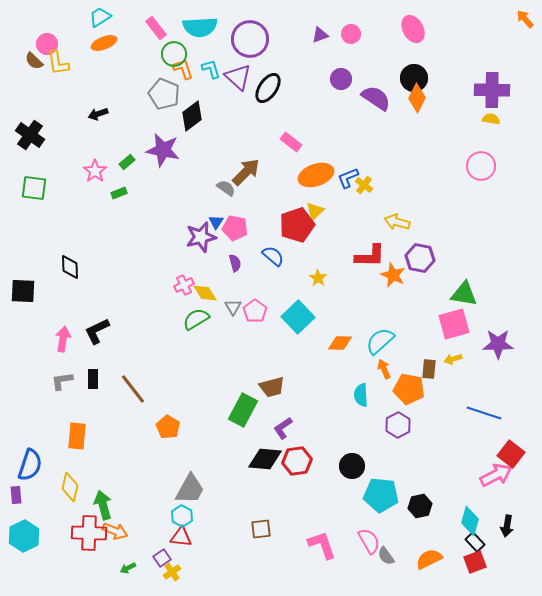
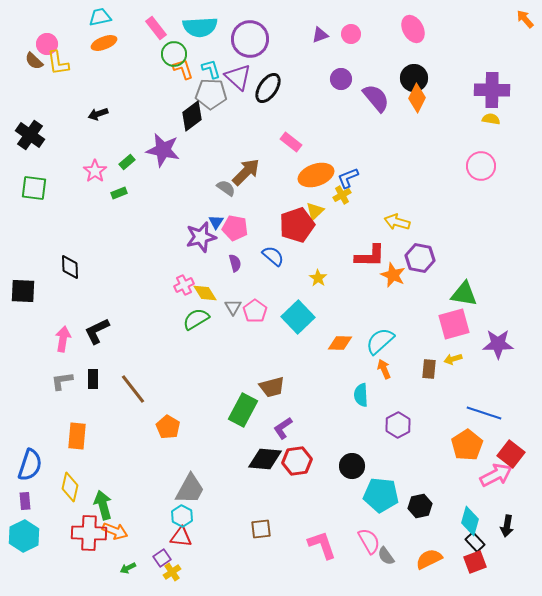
cyan trapezoid at (100, 17): rotated 20 degrees clockwise
gray pentagon at (164, 94): moved 47 px right; rotated 20 degrees counterclockwise
purple semicircle at (376, 98): rotated 16 degrees clockwise
yellow cross at (364, 185): moved 22 px left, 10 px down; rotated 24 degrees clockwise
orange pentagon at (409, 389): moved 58 px right, 56 px down; rotated 28 degrees clockwise
purple rectangle at (16, 495): moved 9 px right, 6 px down
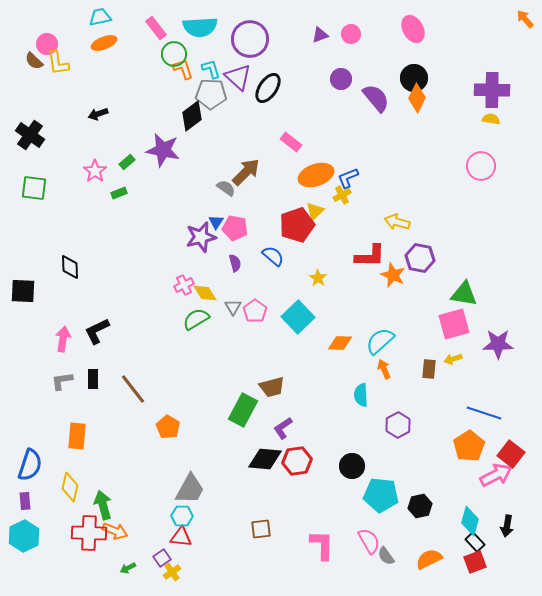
orange pentagon at (467, 445): moved 2 px right, 1 px down
cyan hexagon at (182, 516): rotated 25 degrees counterclockwise
pink L-shape at (322, 545): rotated 20 degrees clockwise
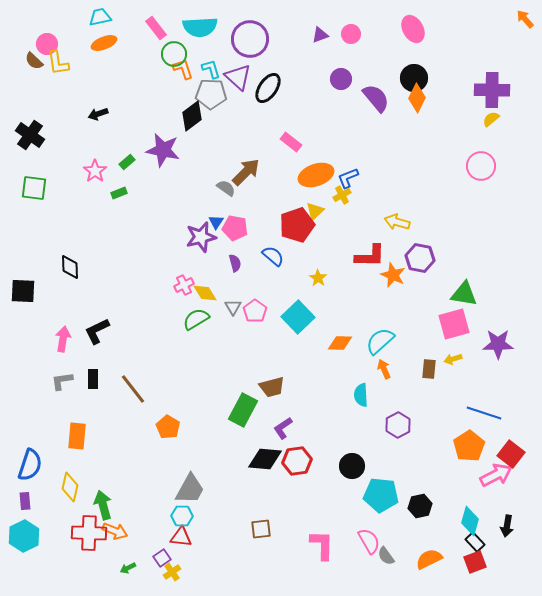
yellow semicircle at (491, 119): rotated 48 degrees counterclockwise
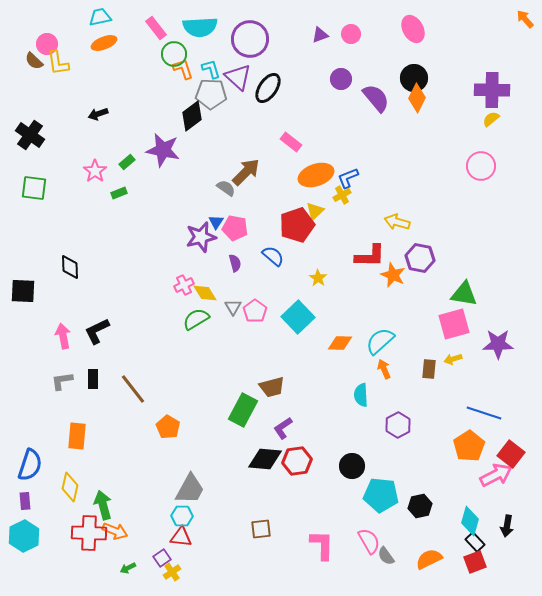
pink arrow at (63, 339): moved 3 px up; rotated 20 degrees counterclockwise
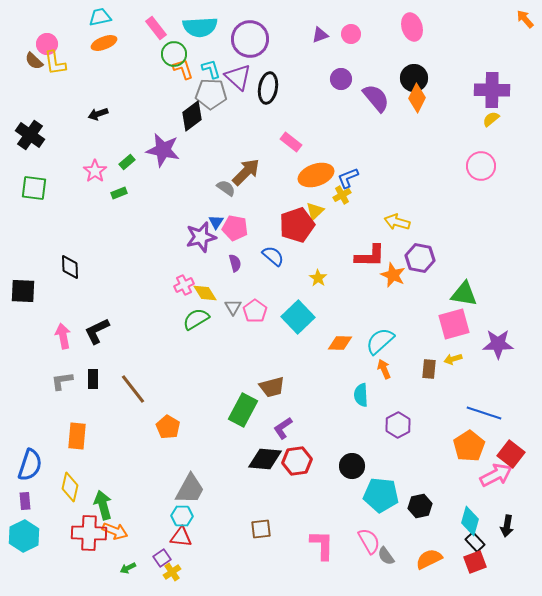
pink ellipse at (413, 29): moved 1 px left, 2 px up; rotated 12 degrees clockwise
yellow L-shape at (58, 63): moved 3 px left
black ellipse at (268, 88): rotated 24 degrees counterclockwise
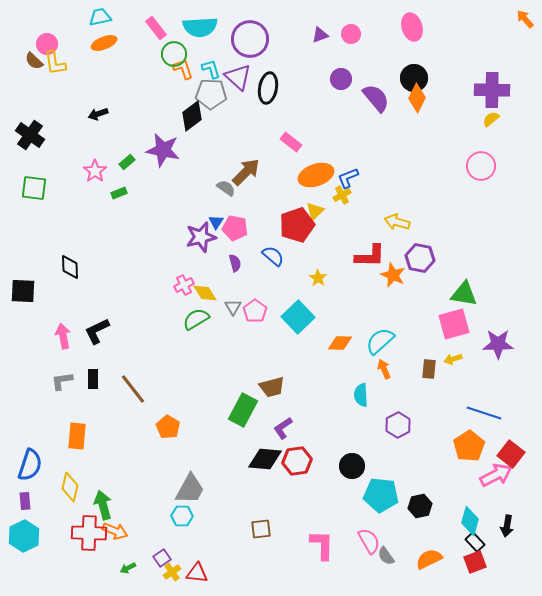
red triangle at (181, 537): moved 16 px right, 36 px down
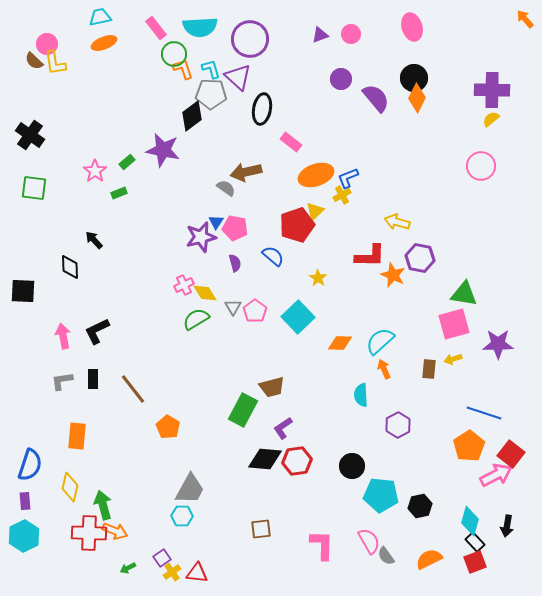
black ellipse at (268, 88): moved 6 px left, 21 px down
black arrow at (98, 114): moved 4 px left, 126 px down; rotated 66 degrees clockwise
brown arrow at (246, 172): rotated 148 degrees counterclockwise
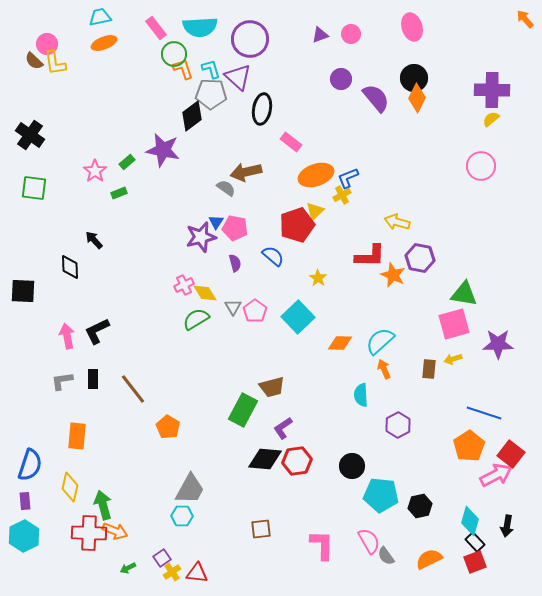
pink arrow at (63, 336): moved 4 px right
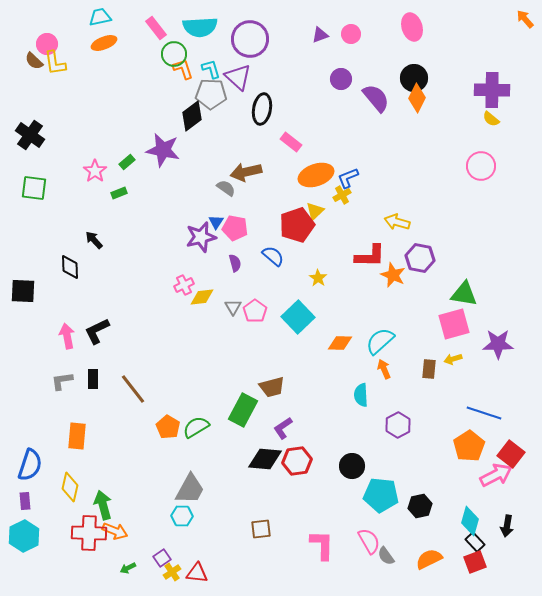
yellow semicircle at (491, 119): rotated 102 degrees counterclockwise
yellow diamond at (205, 293): moved 3 px left, 4 px down; rotated 65 degrees counterclockwise
green semicircle at (196, 319): moved 108 px down
